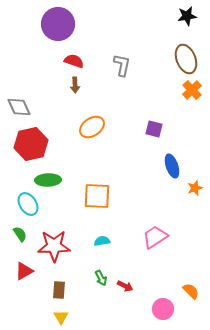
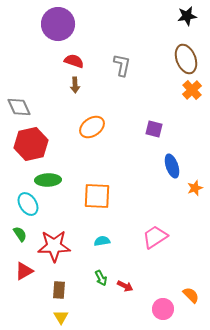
orange semicircle: moved 4 px down
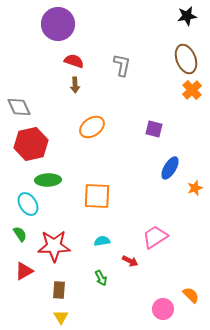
blue ellipse: moved 2 px left, 2 px down; rotated 50 degrees clockwise
red arrow: moved 5 px right, 25 px up
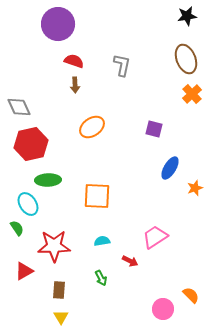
orange cross: moved 4 px down
green semicircle: moved 3 px left, 6 px up
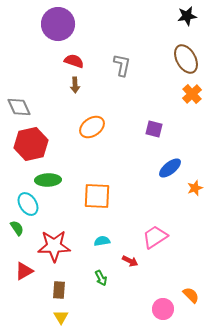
brown ellipse: rotated 8 degrees counterclockwise
blue ellipse: rotated 20 degrees clockwise
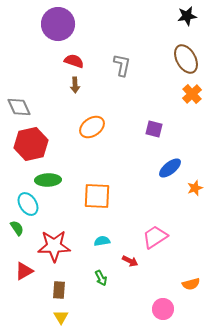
orange semicircle: moved 11 px up; rotated 120 degrees clockwise
